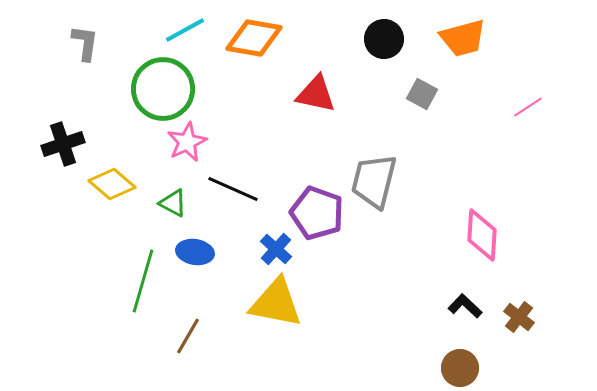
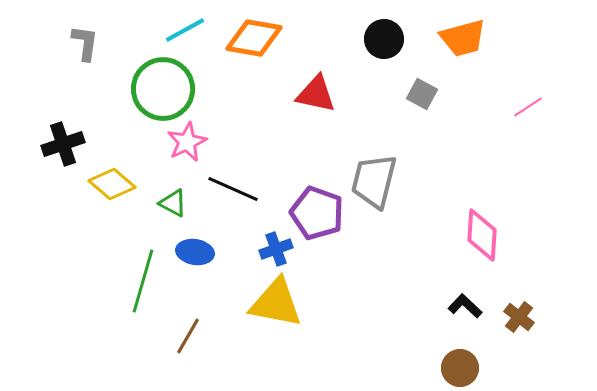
blue cross: rotated 28 degrees clockwise
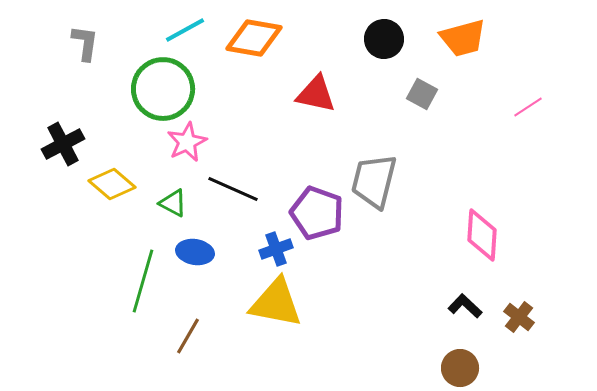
black cross: rotated 9 degrees counterclockwise
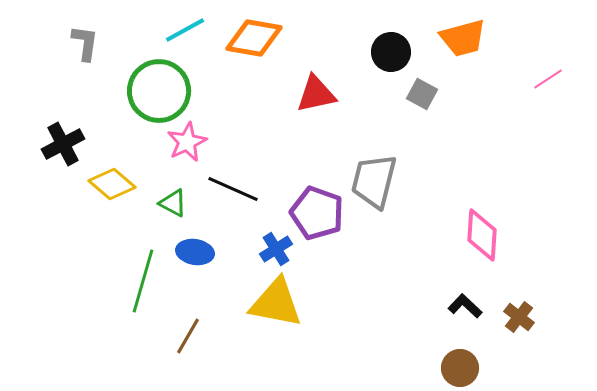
black circle: moved 7 px right, 13 px down
green circle: moved 4 px left, 2 px down
red triangle: rotated 24 degrees counterclockwise
pink line: moved 20 px right, 28 px up
blue cross: rotated 12 degrees counterclockwise
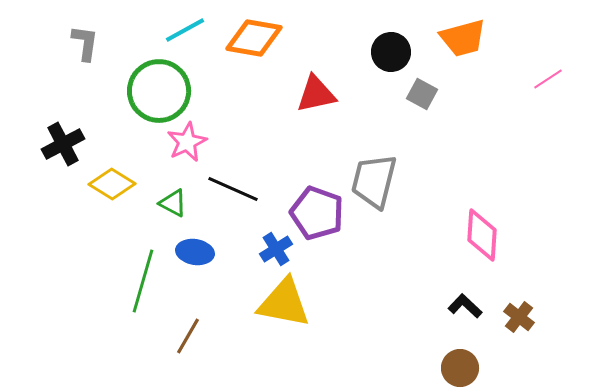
yellow diamond: rotated 9 degrees counterclockwise
yellow triangle: moved 8 px right
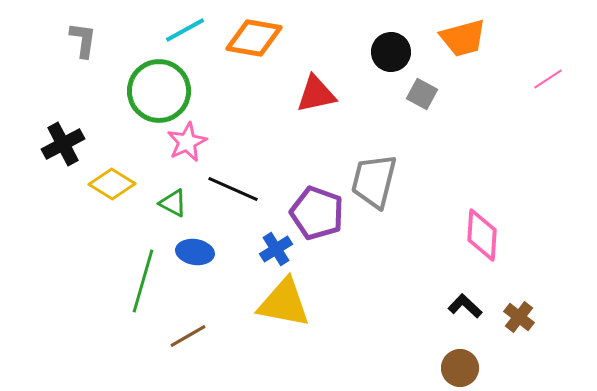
gray L-shape: moved 2 px left, 3 px up
brown line: rotated 30 degrees clockwise
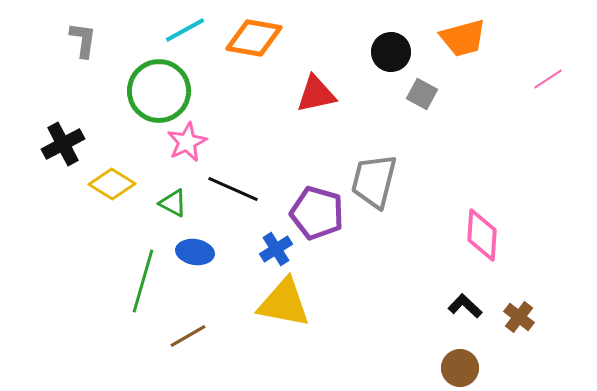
purple pentagon: rotated 4 degrees counterclockwise
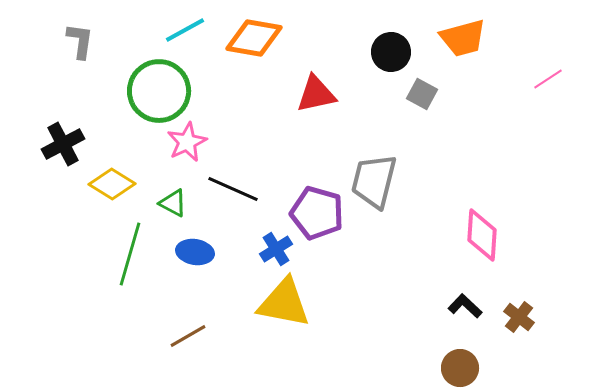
gray L-shape: moved 3 px left, 1 px down
green line: moved 13 px left, 27 px up
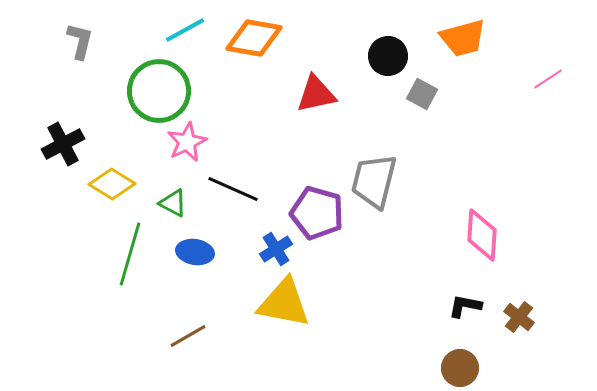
gray L-shape: rotated 6 degrees clockwise
black circle: moved 3 px left, 4 px down
black L-shape: rotated 32 degrees counterclockwise
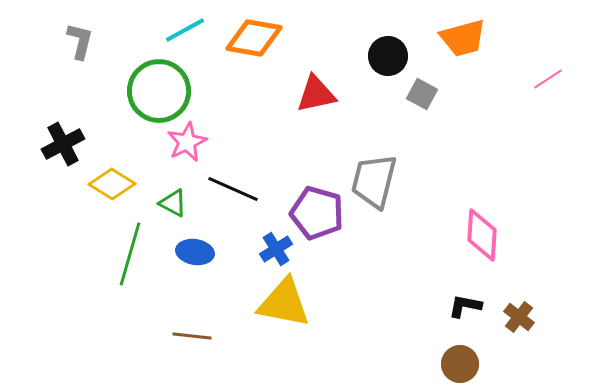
brown line: moved 4 px right; rotated 36 degrees clockwise
brown circle: moved 4 px up
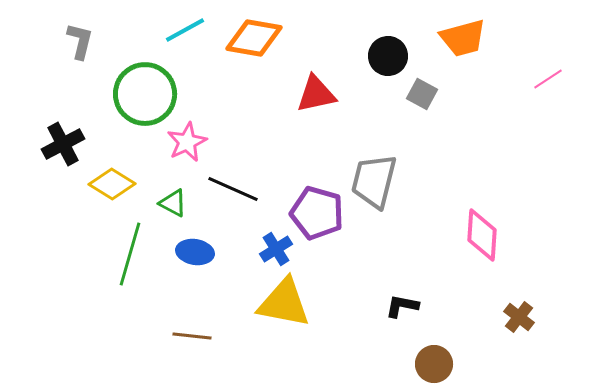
green circle: moved 14 px left, 3 px down
black L-shape: moved 63 px left
brown circle: moved 26 px left
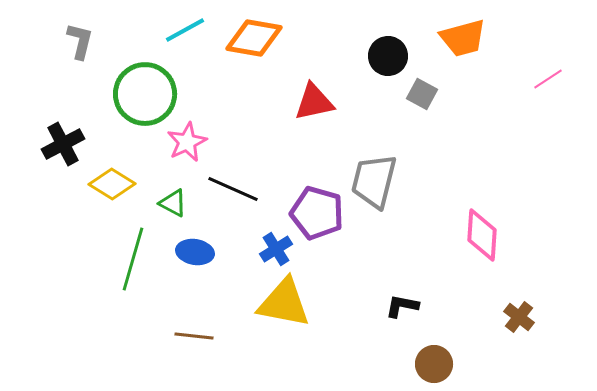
red triangle: moved 2 px left, 8 px down
green line: moved 3 px right, 5 px down
brown line: moved 2 px right
